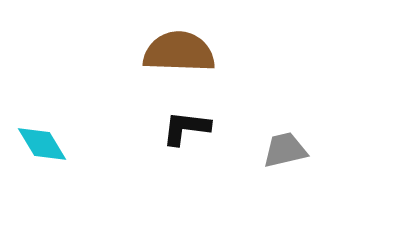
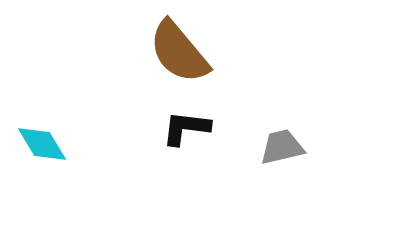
brown semicircle: rotated 132 degrees counterclockwise
gray trapezoid: moved 3 px left, 3 px up
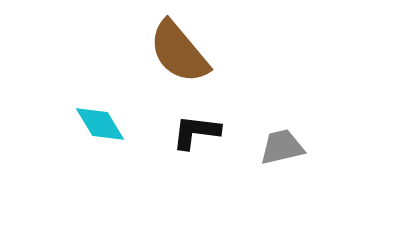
black L-shape: moved 10 px right, 4 px down
cyan diamond: moved 58 px right, 20 px up
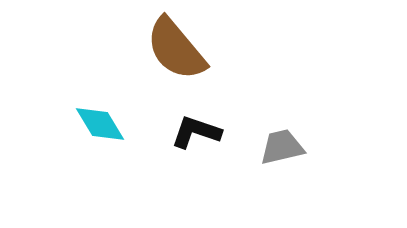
brown semicircle: moved 3 px left, 3 px up
black L-shape: rotated 12 degrees clockwise
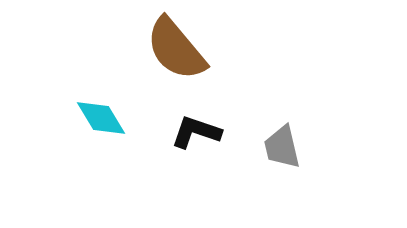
cyan diamond: moved 1 px right, 6 px up
gray trapezoid: rotated 90 degrees counterclockwise
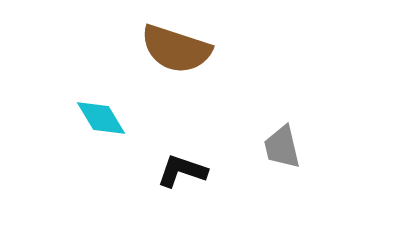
brown semicircle: rotated 32 degrees counterclockwise
black L-shape: moved 14 px left, 39 px down
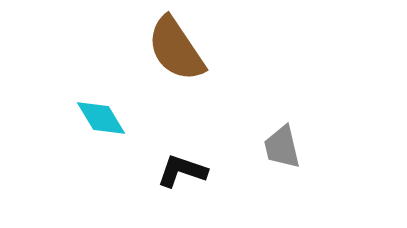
brown semicircle: rotated 38 degrees clockwise
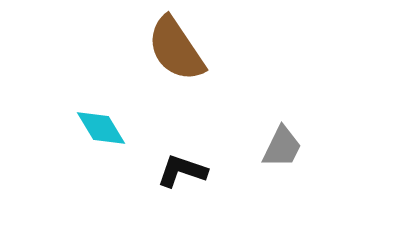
cyan diamond: moved 10 px down
gray trapezoid: rotated 141 degrees counterclockwise
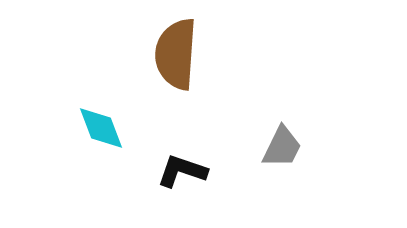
brown semicircle: moved 5 px down; rotated 38 degrees clockwise
cyan diamond: rotated 10 degrees clockwise
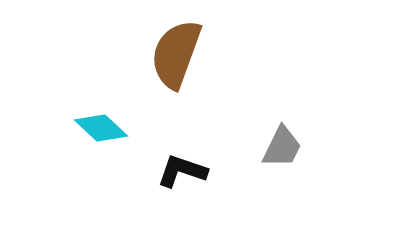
brown semicircle: rotated 16 degrees clockwise
cyan diamond: rotated 26 degrees counterclockwise
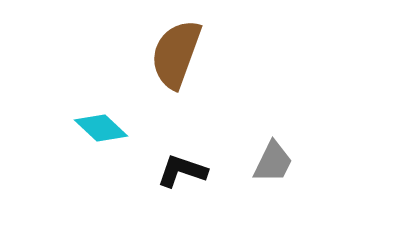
gray trapezoid: moved 9 px left, 15 px down
